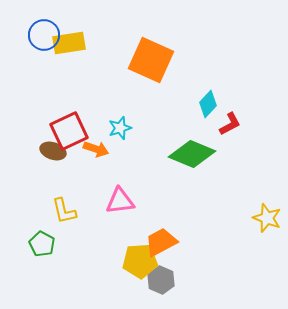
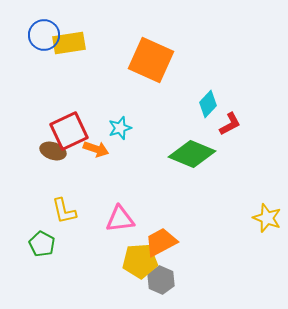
pink triangle: moved 18 px down
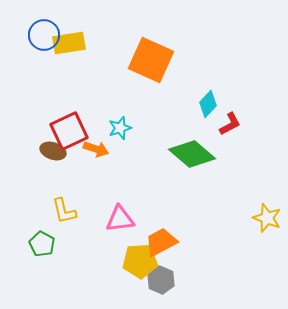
green diamond: rotated 18 degrees clockwise
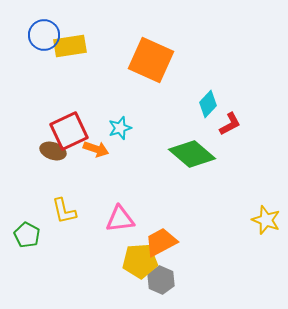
yellow rectangle: moved 1 px right, 3 px down
yellow star: moved 1 px left, 2 px down
green pentagon: moved 15 px left, 9 px up
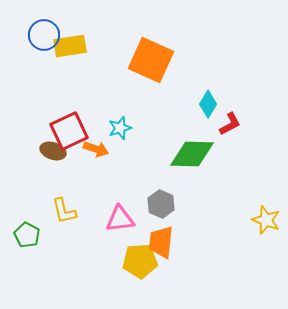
cyan diamond: rotated 12 degrees counterclockwise
green diamond: rotated 39 degrees counterclockwise
orange trapezoid: rotated 56 degrees counterclockwise
gray hexagon: moved 76 px up
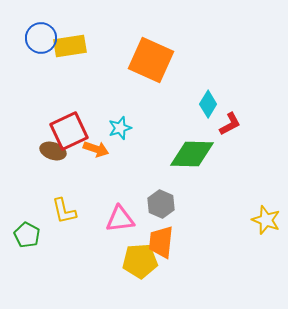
blue circle: moved 3 px left, 3 px down
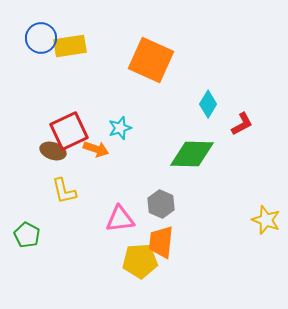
red L-shape: moved 12 px right
yellow L-shape: moved 20 px up
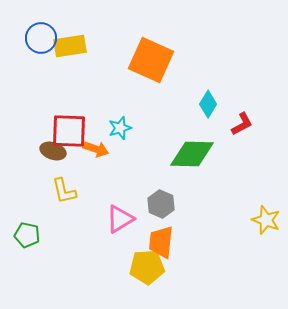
red square: rotated 27 degrees clockwise
pink triangle: rotated 24 degrees counterclockwise
green pentagon: rotated 15 degrees counterclockwise
yellow pentagon: moved 7 px right, 6 px down
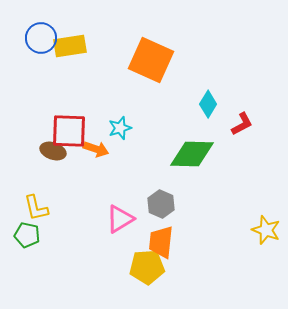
yellow L-shape: moved 28 px left, 17 px down
yellow star: moved 10 px down
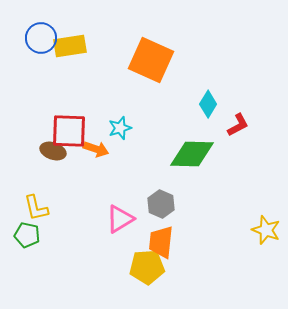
red L-shape: moved 4 px left, 1 px down
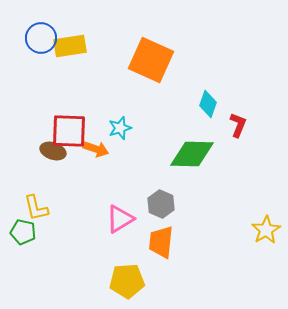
cyan diamond: rotated 12 degrees counterclockwise
red L-shape: rotated 40 degrees counterclockwise
yellow star: rotated 20 degrees clockwise
green pentagon: moved 4 px left, 3 px up
yellow pentagon: moved 20 px left, 14 px down
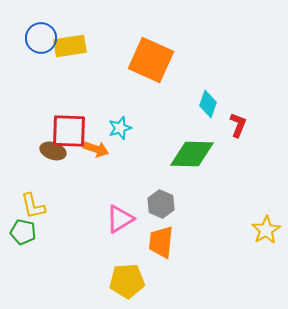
yellow L-shape: moved 3 px left, 2 px up
